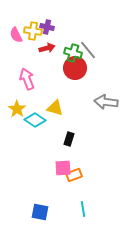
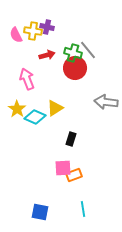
red arrow: moved 7 px down
yellow triangle: rotated 48 degrees counterclockwise
cyan diamond: moved 3 px up; rotated 10 degrees counterclockwise
black rectangle: moved 2 px right
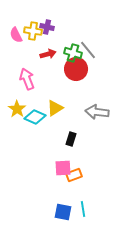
red arrow: moved 1 px right, 1 px up
red circle: moved 1 px right, 1 px down
gray arrow: moved 9 px left, 10 px down
blue square: moved 23 px right
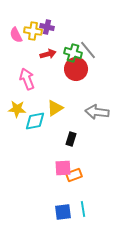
yellow star: rotated 30 degrees counterclockwise
cyan diamond: moved 4 px down; rotated 35 degrees counterclockwise
blue square: rotated 18 degrees counterclockwise
